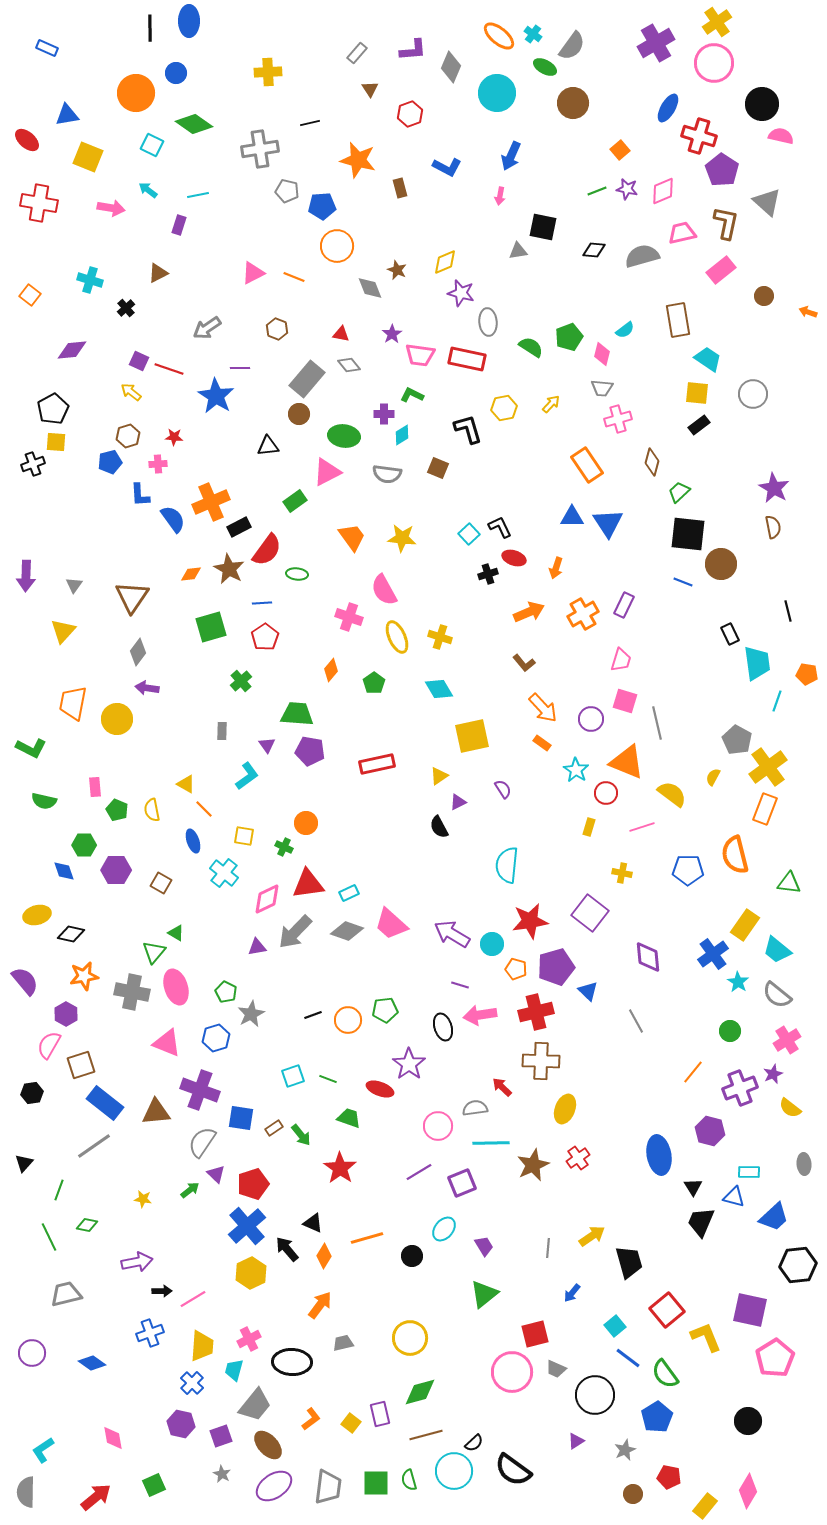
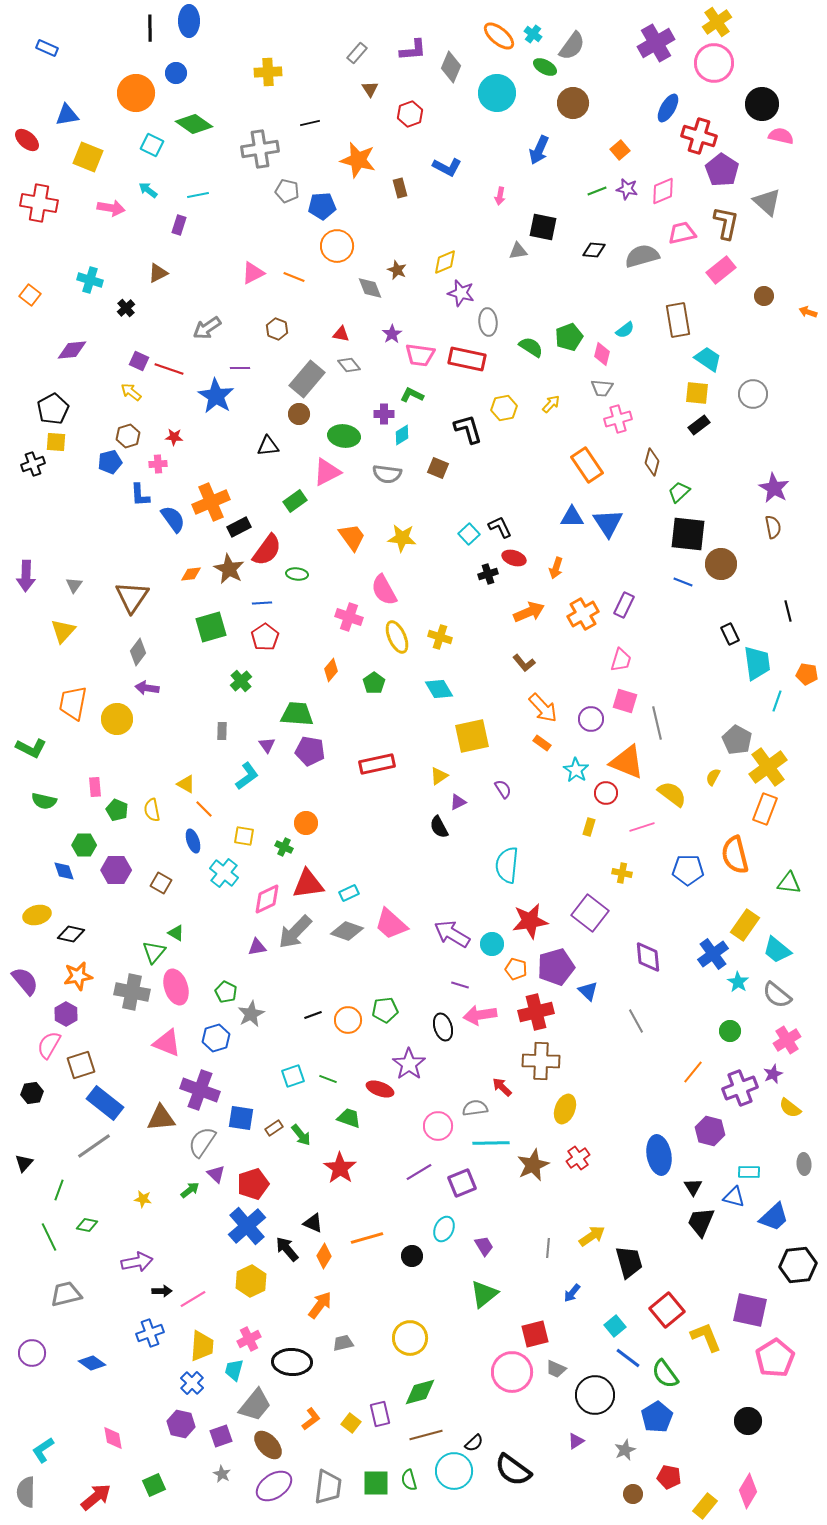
blue arrow at (511, 156): moved 28 px right, 6 px up
orange star at (84, 976): moved 6 px left
brown triangle at (156, 1112): moved 5 px right, 6 px down
cyan ellipse at (444, 1229): rotated 15 degrees counterclockwise
yellow hexagon at (251, 1273): moved 8 px down
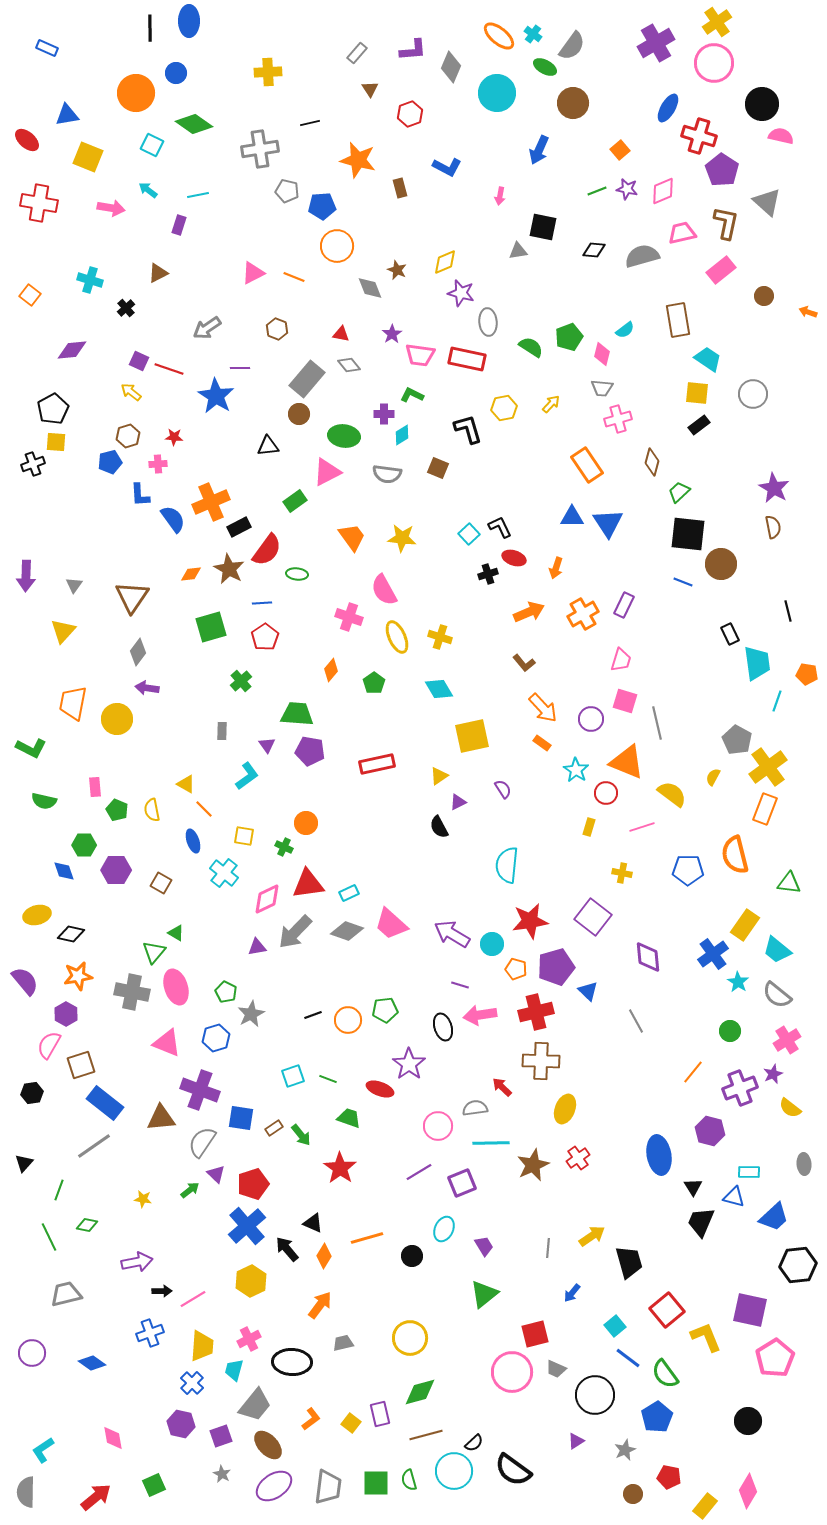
purple square at (590, 913): moved 3 px right, 4 px down
